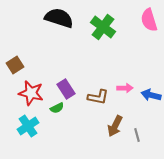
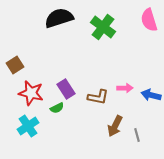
black semicircle: rotated 36 degrees counterclockwise
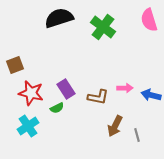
brown square: rotated 12 degrees clockwise
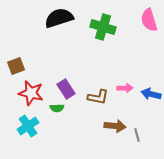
green cross: rotated 20 degrees counterclockwise
brown square: moved 1 px right, 1 px down
blue arrow: moved 1 px up
green semicircle: rotated 24 degrees clockwise
brown arrow: rotated 110 degrees counterclockwise
